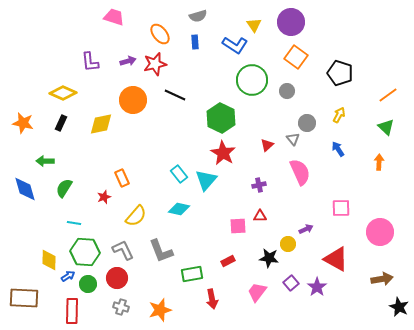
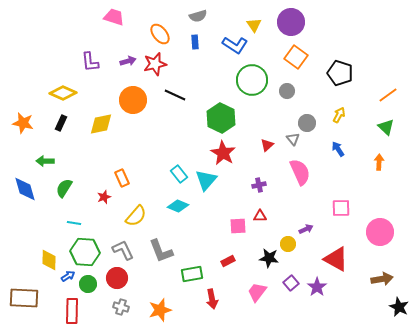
cyan diamond at (179, 209): moved 1 px left, 3 px up; rotated 10 degrees clockwise
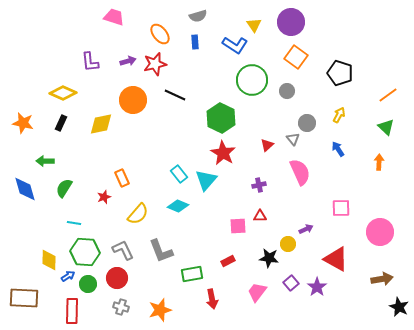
yellow semicircle at (136, 216): moved 2 px right, 2 px up
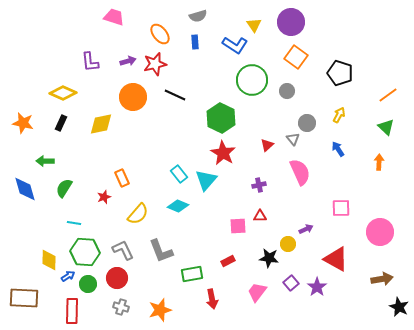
orange circle at (133, 100): moved 3 px up
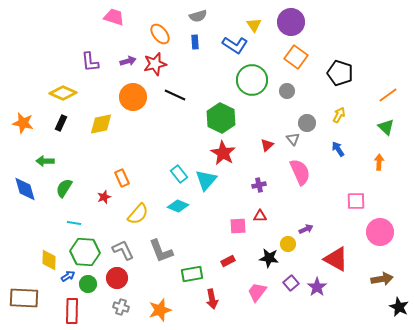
pink square at (341, 208): moved 15 px right, 7 px up
